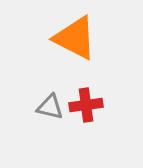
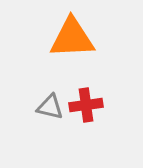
orange triangle: moved 3 px left; rotated 30 degrees counterclockwise
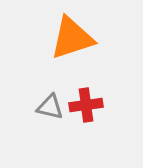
orange triangle: rotated 15 degrees counterclockwise
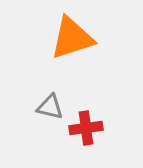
red cross: moved 23 px down
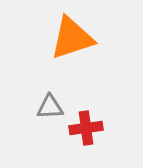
gray triangle: rotated 16 degrees counterclockwise
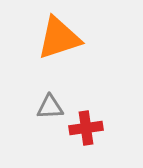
orange triangle: moved 13 px left
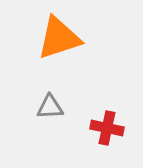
red cross: moved 21 px right; rotated 20 degrees clockwise
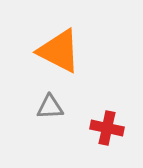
orange triangle: moved 13 px down; rotated 45 degrees clockwise
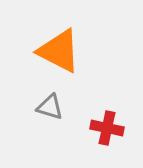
gray triangle: rotated 20 degrees clockwise
